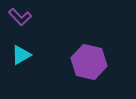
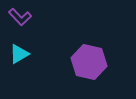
cyan triangle: moved 2 px left, 1 px up
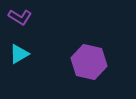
purple L-shape: rotated 15 degrees counterclockwise
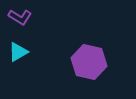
cyan triangle: moved 1 px left, 2 px up
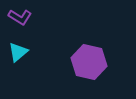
cyan triangle: rotated 10 degrees counterclockwise
